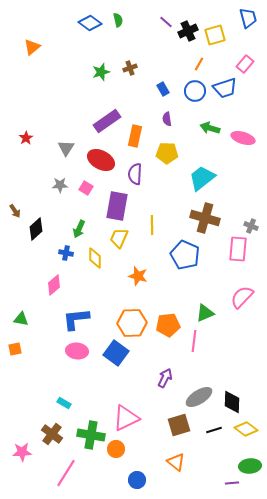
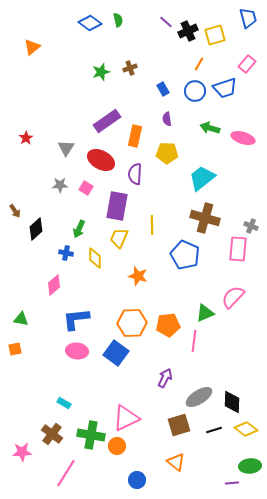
pink rectangle at (245, 64): moved 2 px right
pink semicircle at (242, 297): moved 9 px left
orange circle at (116, 449): moved 1 px right, 3 px up
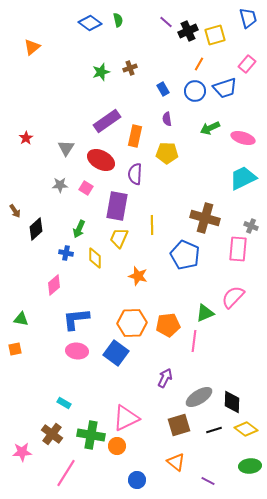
green arrow at (210, 128): rotated 42 degrees counterclockwise
cyan trapezoid at (202, 178): moved 41 px right; rotated 12 degrees clockwise
purple line at (232, 483): moved 24 px left, 2 px up; rotated 32 degrees clockwise
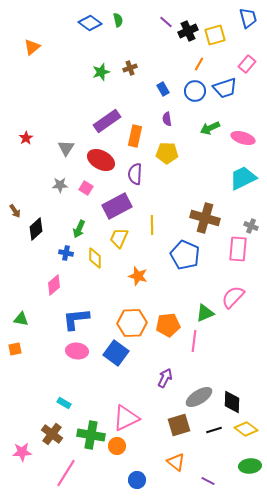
purple rectangle at (117, 206): rotated 52 degrees clockwise
